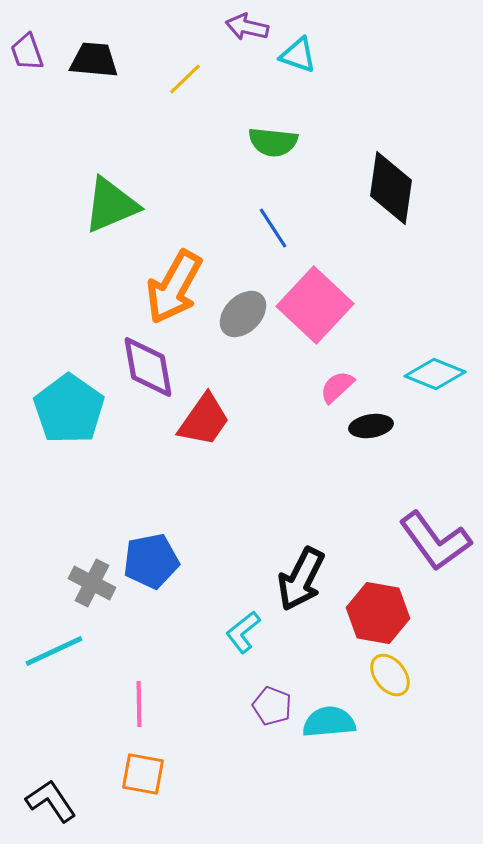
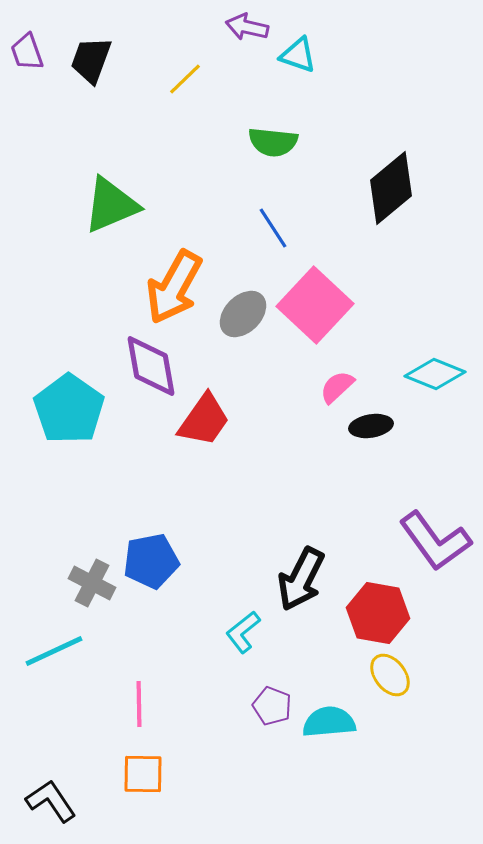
black trapezoid: moved 3 px left; rotated 75 degrees counterclockwise
black diamond: rotated 42 degrees clockwise
purple diamond: moved 3 px right, 1 px up
orange square: rotated 9 degrees counterclockwise
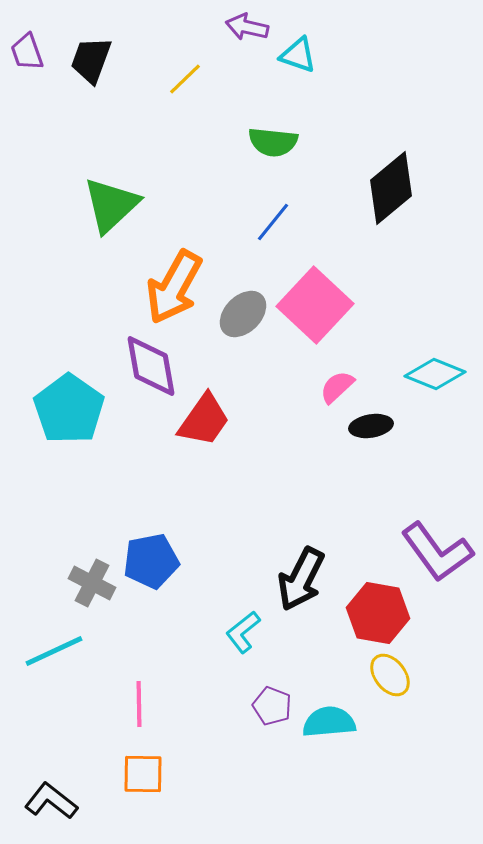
green triangle: rotated 20 degrees counterclockwise
blue line: moved 6 px up; rotated 72 degrees clockwise
purple L-shape: moved 2 px right, 11 px down
black L-shape: rotated 18 degrees counterclockwise
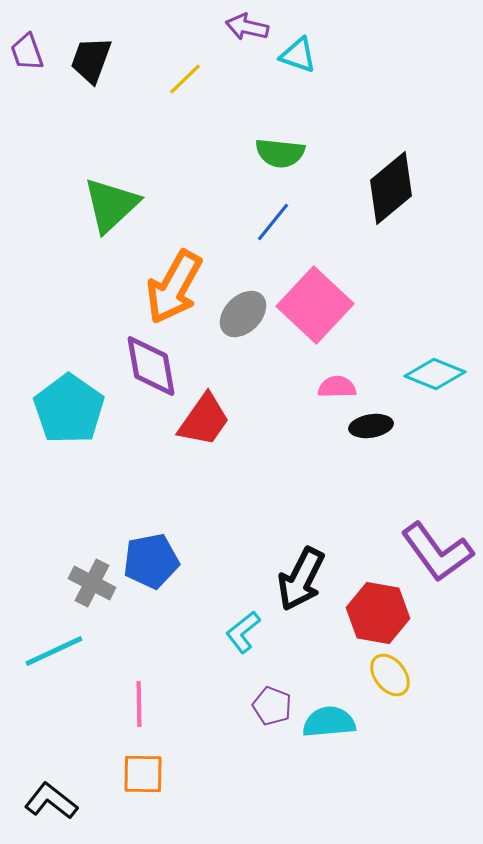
green semicircle: moved 7 px right, 11 px down
pink semicircle: rotated 42 degrees clockwise
